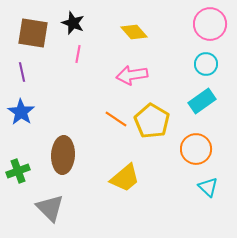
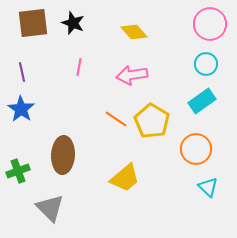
brown square: moved 10 px up; rotated 16 degrees counterclockwise
pink line: moved 1 px right, 13 px down
blue star: moved 3 px up
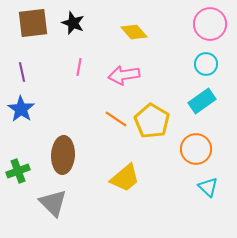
pink arrow: moved 8 px left
gray triangle: moved 3 px right, 5 px up
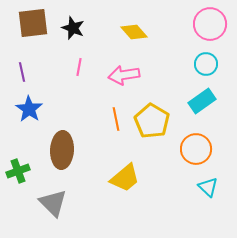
black star: moved 5 px down
blue star: moved 8 px right
orange line: rotated 45 degrees clockwise
brown ellipse: moved 1 px left, 5 px up
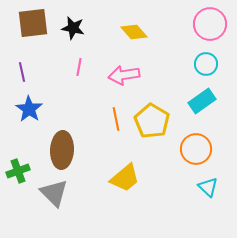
black star: rotated 10 degrees counterclockwise
gray triangle: moved 1 px right, 10 px up
